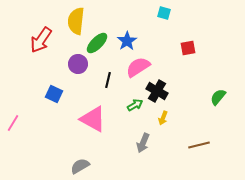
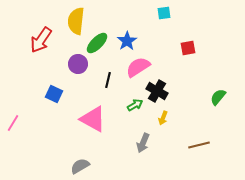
cyan square: rotated 24 degrees counterclockwise
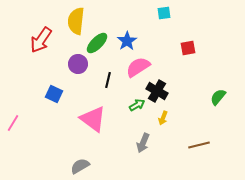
green arrow: moved 2 px right
pink triangle: rotated 8 degrees clockwise
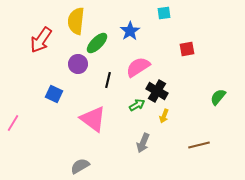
blue star: moved 3 px right, 10 px up
red square: moved 1 px left, 1 px down
yellow arrow: moved 1 px right, 2 px up
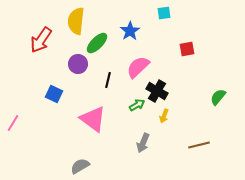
pink semicircle: rotated 10 degrees counterclockwise
